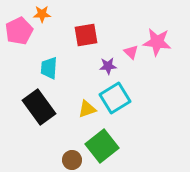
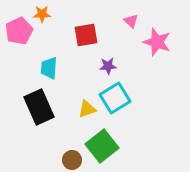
pink star: rotated 12 degrees clockwise
pink triangle: moved 31 px up
black rectangle: rotated 12 degrees clockwise
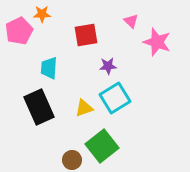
yellow triangle: moved 3 px left, 1 px up
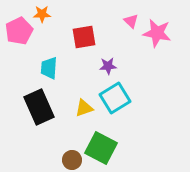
red square: moved 2 px left, 2 px down
pink star: moved 9 px up; rotated 8 degrees counterclockwise
green square: moved 1 px left, 2 px down; rotated 24 degrees counterclockwise
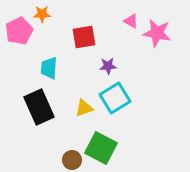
pink triangle: rotated 14 degrees counterclockwise
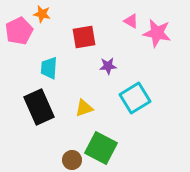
orange star: rotated 12 degrees clockwise
cyan square: moved 20 px right
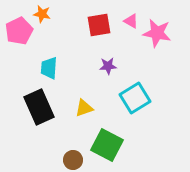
red square: moved 15 px right, 12 px up
green square: moved 6 px right, 3 px up
brown circle: moved 1 px right
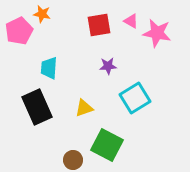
black rectangle: moved 2 px left
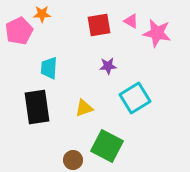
orange star: rotated 12 degrees counterclockwise
black rectangle: rotated 16 degrees clockwise
green square: moved 1 px down
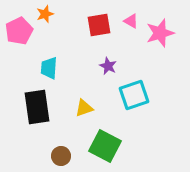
orange star: moved 3 px right; rotated 18 degrees counterclockwise
pink star: moved 3 px right; rotated 28 degrees counterclockwise
purple star: rotated 30 degrees clockwise
cyan square: moved 1 px left, 3 px up; rotated 12 degrees clockwise
green square: moved 2 px left
brown circle: moved 12 px left, 4 px up
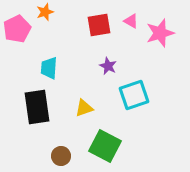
orange star: moved 2 px up
pink pentagon: moved 2 px left, 2 px up
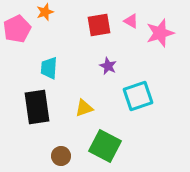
cyan square: moved 4 px right, 1 px down
